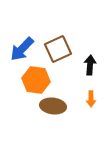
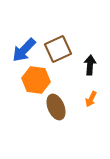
blue arrow: moved 2 px right, 1 px down
orange arrow: rotated 28 degrees clockwise
brown ellipse: moved 3 px right, 1 px down; rotated 60 degrees clockwise
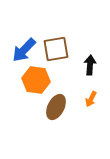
brown square: moved 2 px left; rotated 16 degrees clockwise
brown ellipse: rotated 50 degrees clockwise
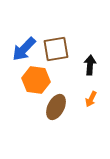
blue arrow: moved 1 px up
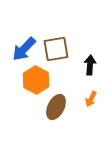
orange hexagon: rotated 20 degrees clockwise
